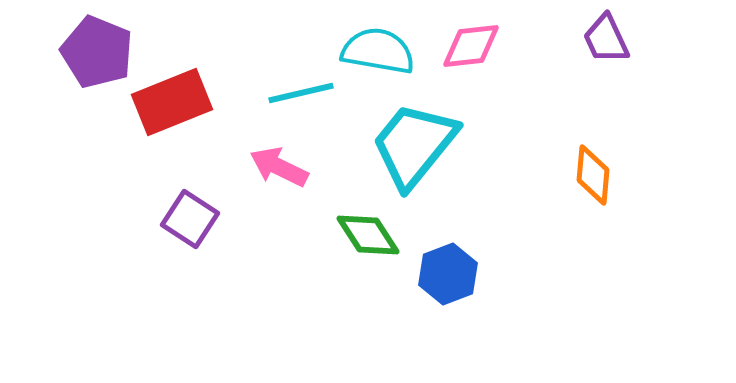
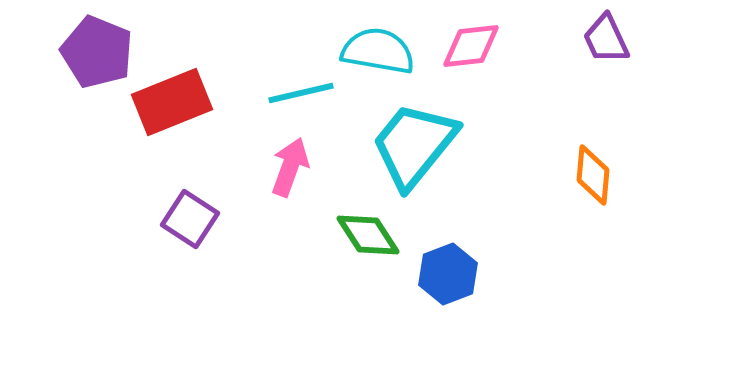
pink arrow: moved 11 px right; rotated 84 degrees clockwise
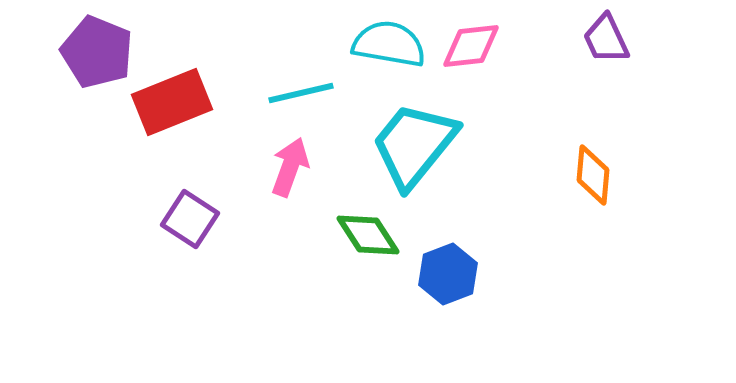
cyan semicircle: moved 11 px right, 7 px up
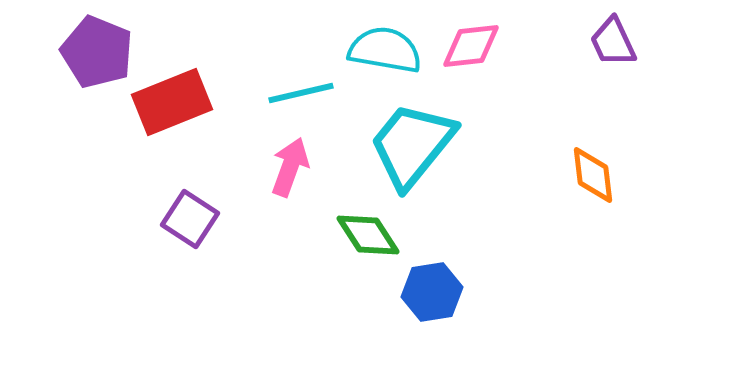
purple trapezoid: moved 7 px right, 3 px down
cyan semicircle: moved 4 px left, 6 px down
cyan trapezoid: moved 2 px left
orange diamond: rotated 12 degrees counterclockwise
blue hexagon: moved 16 px left, 18 px down; rotated 12 degrees clockwise
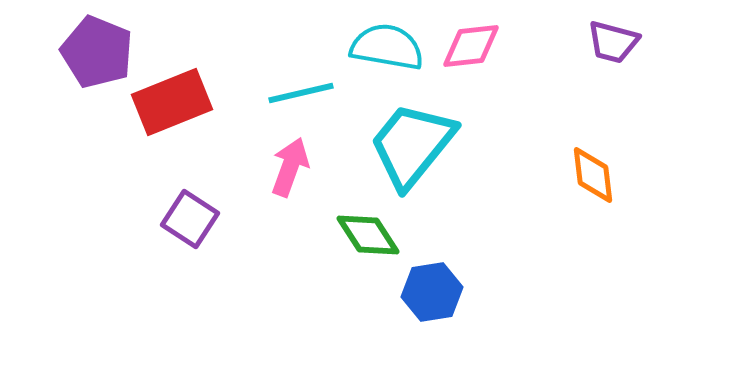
purple trapezoid: rotated 50 degrees counterclockwise
cyan semicircle: moved 2 px right, 3 px up
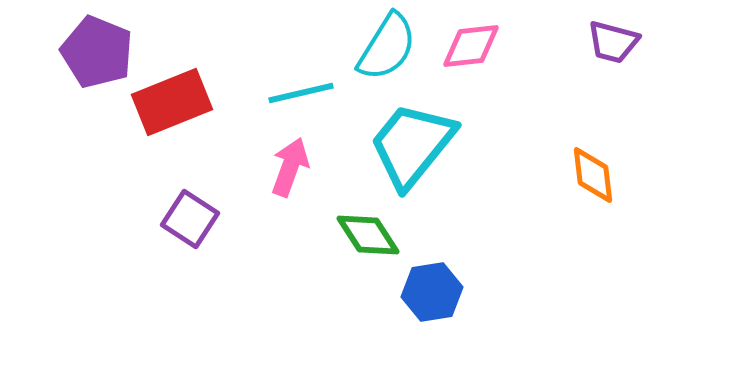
cyan semicircle: rotated 112 degrees clockwise
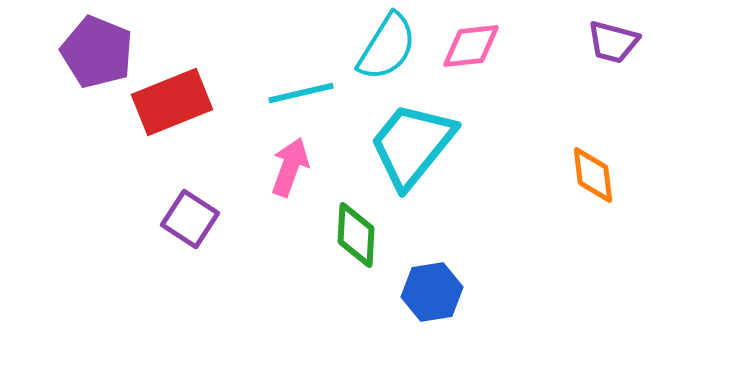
green diamond: moved 12 px left; rotated 36 degrees clockwise
